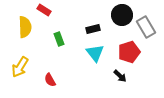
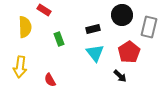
gray rectangle: moved 3 px right; rotated 45 degrees clockwise
red pentagon: rotated 15 degrees counterclockwise
yellow arrow: rotated 25 degrees counterclockwise
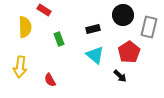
black circle: moved 1 px right
cyan triangle: moved 2 px down; rotated 12 degrees counterclockwise
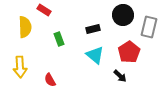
yellow arrow: rotated 10 degrees counterclockwise
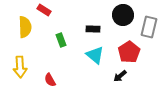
black rectangle: rotated 16 degrees clockwise
green rectangle: moved 2 px right, 1 px down
black arrow: rotated 96 degrees clockwise
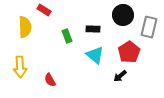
green rectangle: moved 6 px right, 4 px up
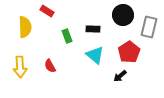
red rectangle: moved 3 px right, 1 px down
red semicircle: moved 14 px up
